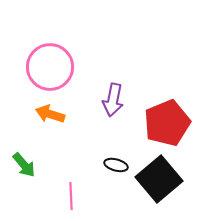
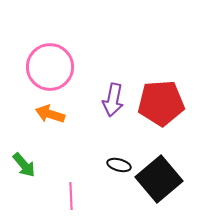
red pentagon: moved 6 px left, 20 px up; rotated 18 degrees clockwise
black ellipse: moved 3 px right
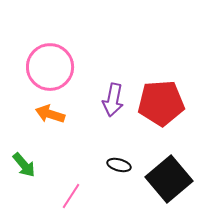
black square: moved 10 px right
pink line: rotated 36 degrees clockwise
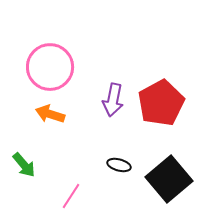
red pentagon: rotated 24 degrees counterclockwise
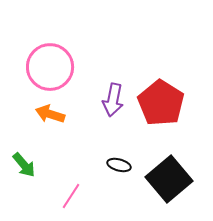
red pentagon: rotated 12 degrees counterclockwise
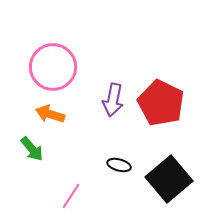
pink circle: moved 3 px right
red pentagon: rotated 6 degrees counterclockwise
green arrow: moved 8 px right, 16 px up
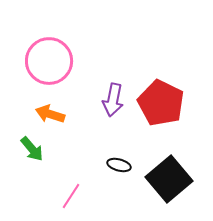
pink circle: moved 4 px left, 6 px up
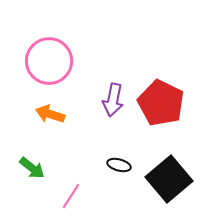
green arrow: moved 19 px down; rotated 12 degrees counterclockwise
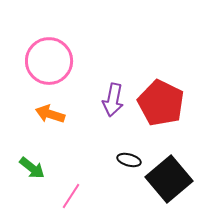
black ellipse: moved 10 px right, 5 px up
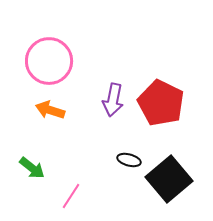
orange arrow: moved 4 px up
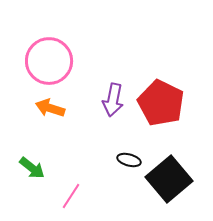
orange arrow: moved 2 px up
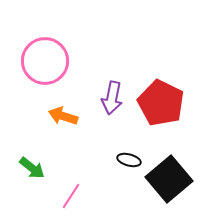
pink circle: moved 4 px left
purple arrow: moved 1 px left, 2 px up
orange arrow: moved 13 px right, 8 px down
